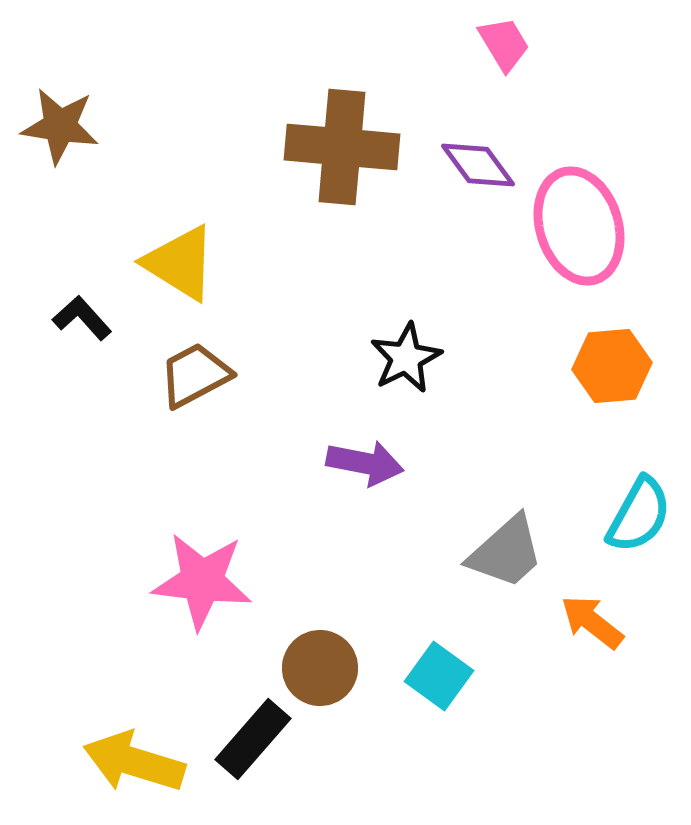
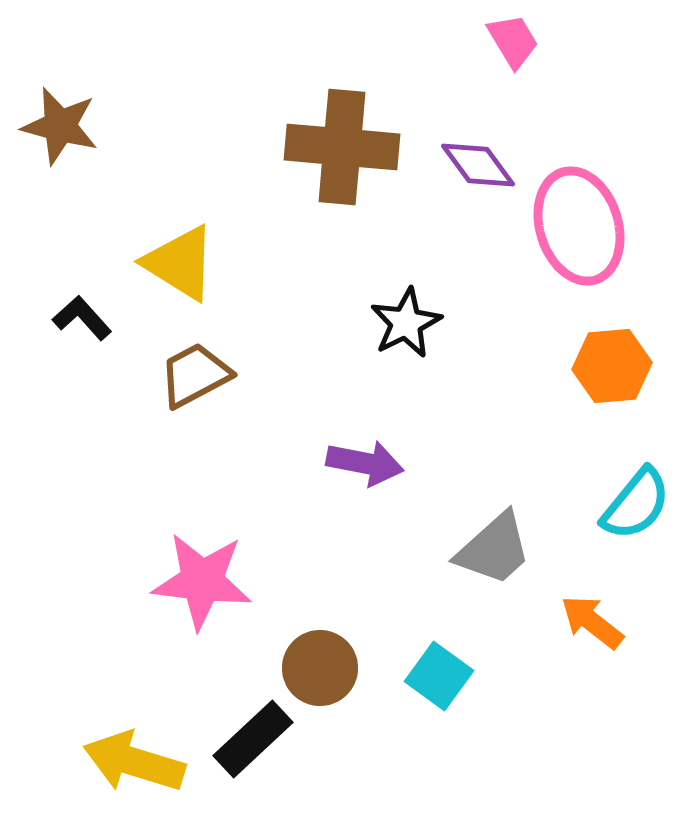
pink trapezoid: moved 9 px right, 3 px up
brown star: rotated 6 degrees clockwise
black star: moved 35 px up
cyan semicircle: moved 3 px left, 11 px up; rotated 10 degrees clockwise
gray trapezoid: moved 12 px left, 3 px up
black rectangle: rotated 6 degrees clockwise
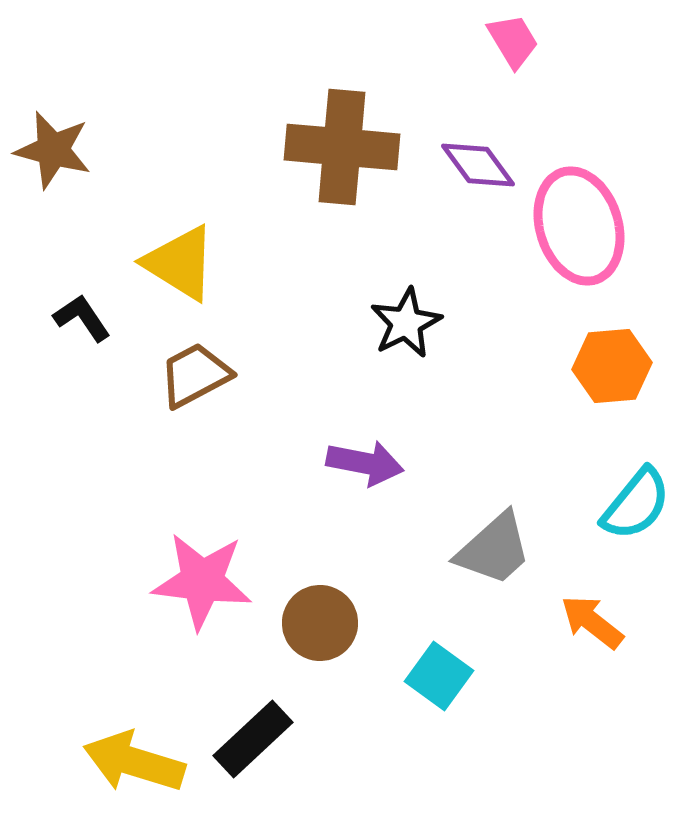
brown star: moved 7 px left, 24 px down
black L-shape: rotated 8 degrees clockwise
brown circle: moved 45 px up
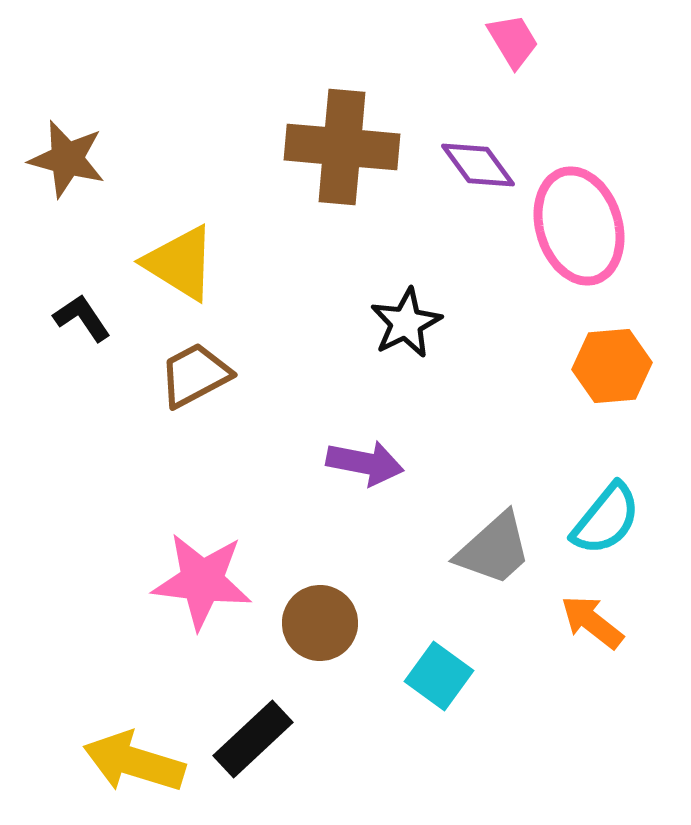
brown star: moved 14 px right, 9 px down
cyan semicircle: moved 30 px left, 15 px down
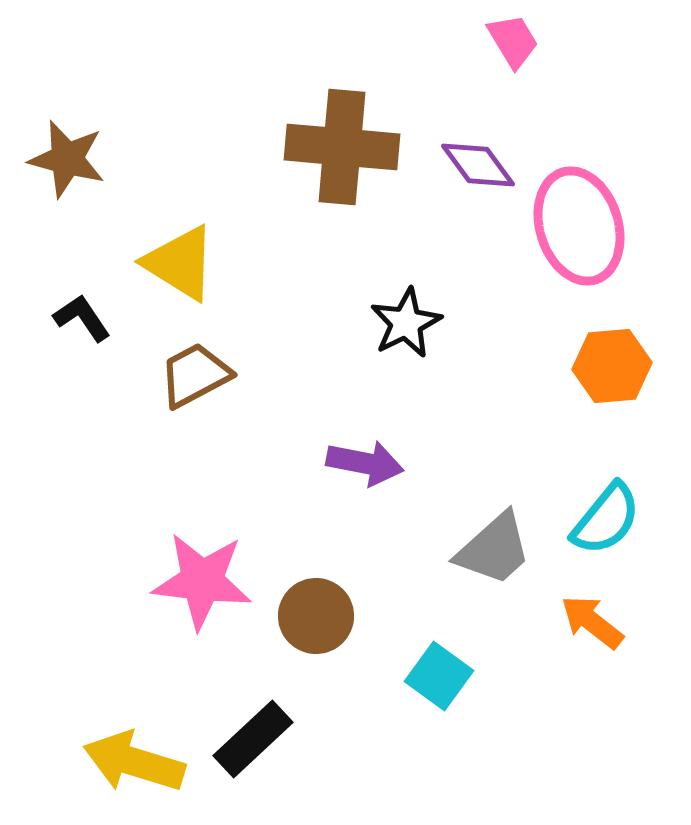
brown circle: moved 4 px left, 7 px up
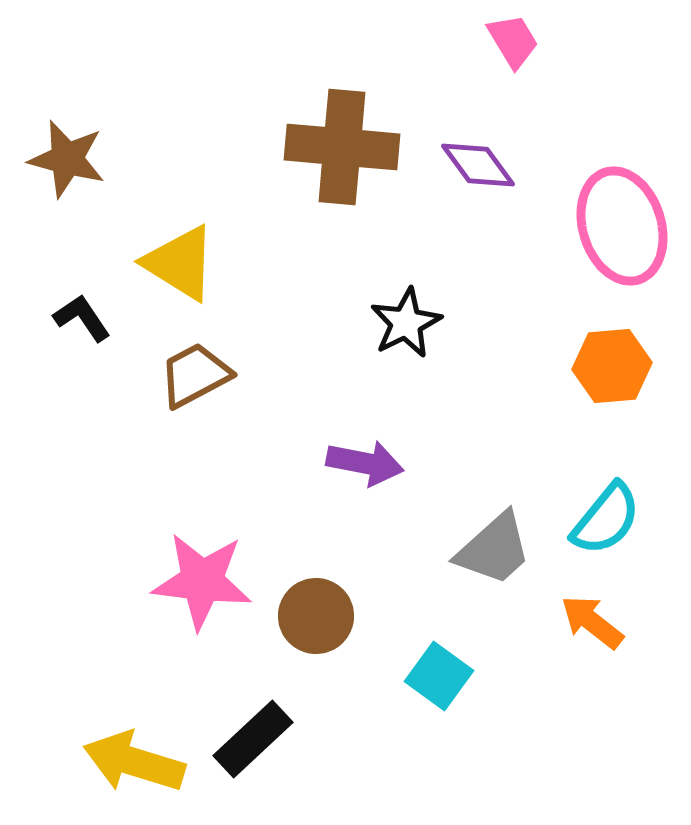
pink ellipse: moved 43 px right
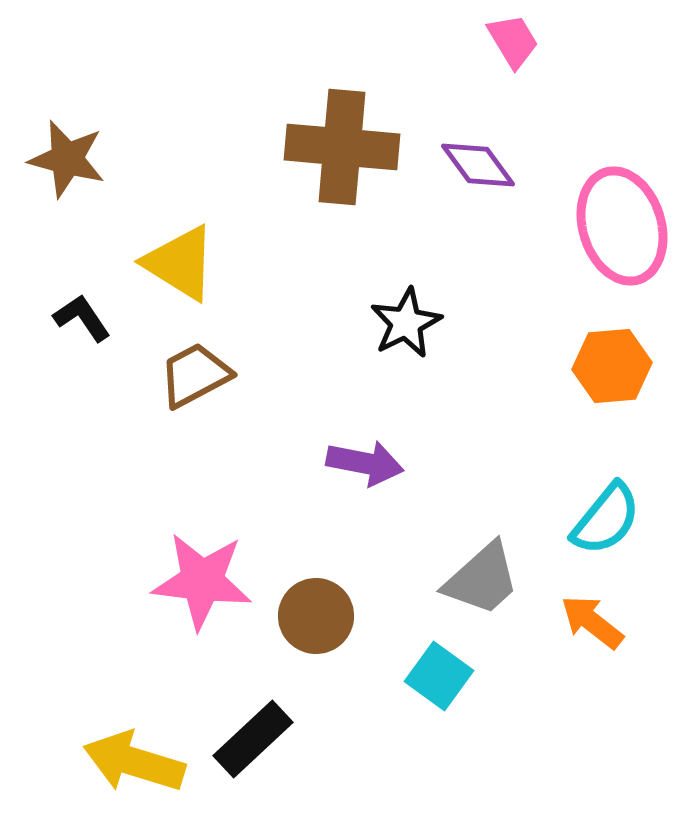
gray trapezoid: moved 12 px left, 30 px down
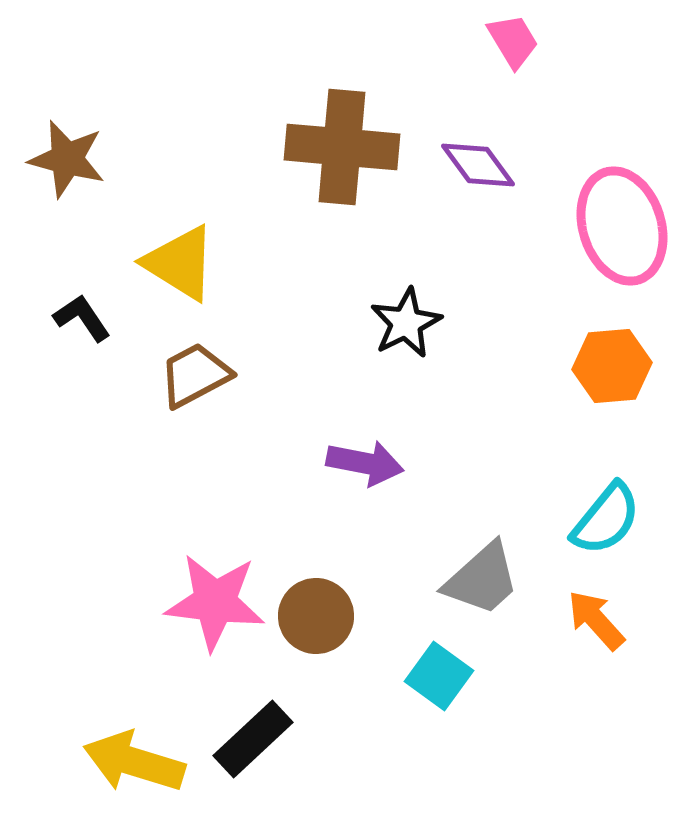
pink star: moved 13 px right, 21 px down
orange arrow: moved 4 px right, 2 px up; rotated 10 degrees clockwise
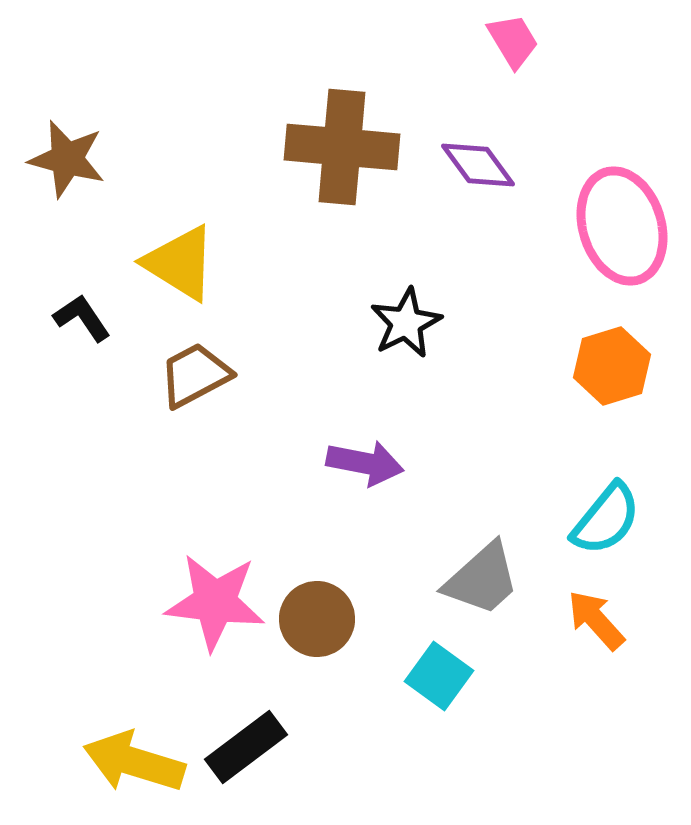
orange hexagon: rotated 12 degrees counterclockwise
brown circle: moved 1 px right, 3 px down
black rectangle: moved 7 px left, 8 px down; rotated 6 degrees clockwise
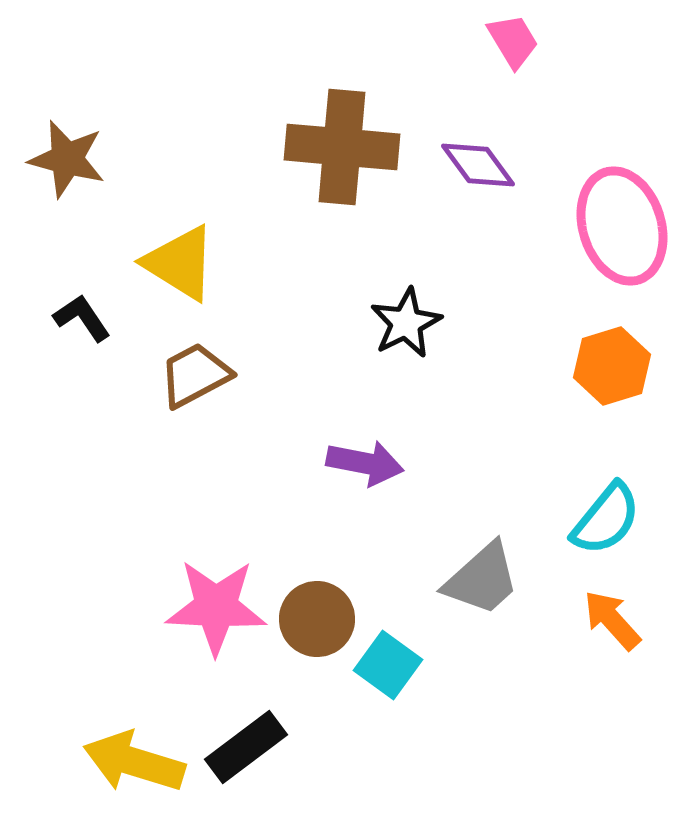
pink star: moved 1 px right, 5 px down; rotated 4 degrees counterclockwise
orange arrow: moved 16 px right
cyan square: moved 51 px left, 11 px up
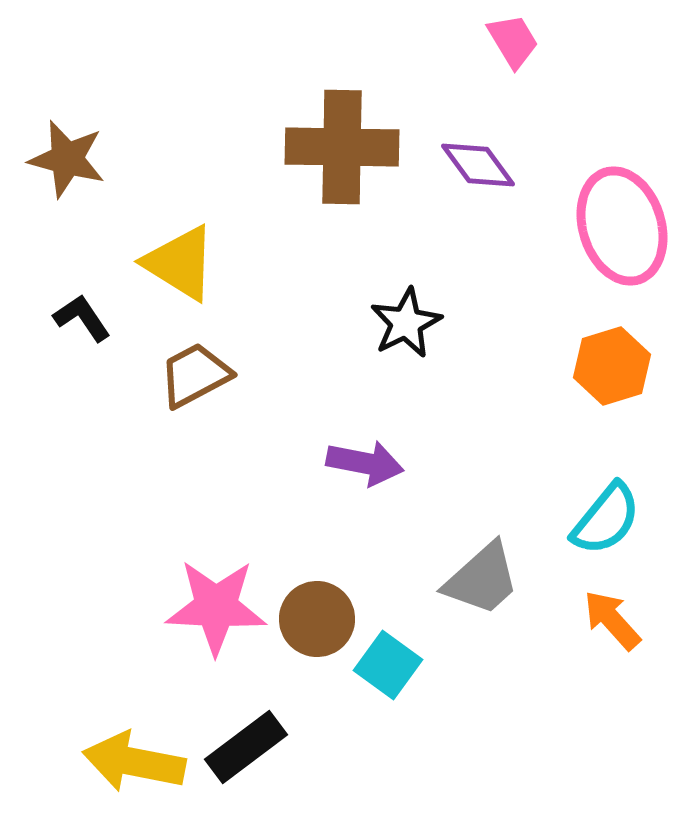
brown cross: rotated 4 degrees counterclockwise
yellow arrow: rotated 6 degrees counterclockwise
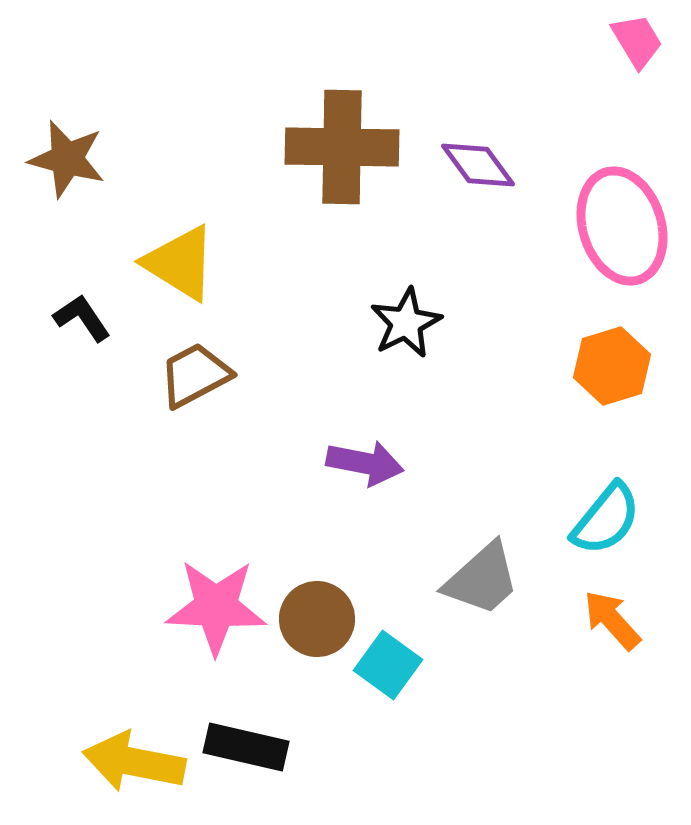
pink trapezoid: moved 124 px right
black rectangle: rotated 50 degrees clockwise
